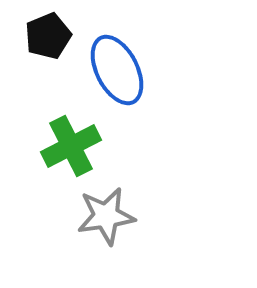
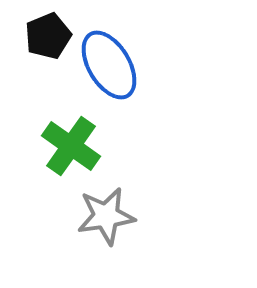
blue ellipse: moved 8 px left, 5 px up; rotated 4 degrees counterclockwise
green cross: rotated 28 degrees counterclockwise
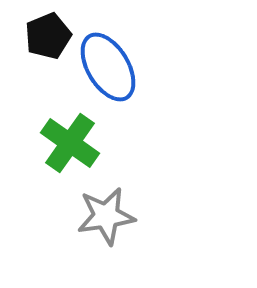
blue ellipse: moved 1 px left, 2 px down
green cross: moved 1 px left, 3 px up
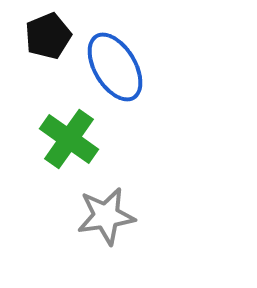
blue ellipse: moved 7 px right
green cross: moved 1 px left, 4 px up
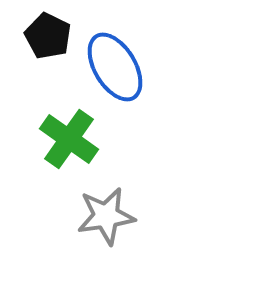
black pentagon: rotated 24 degrees counterclockwise
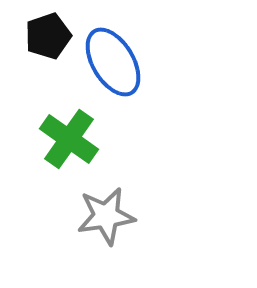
black pentagon: rotated 27 degrees clockwise
blue ellipse: moved 2 px left, 5 px up
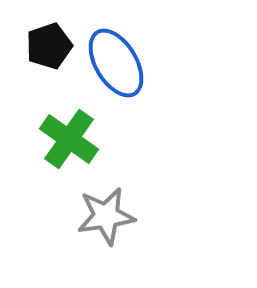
black pentagon: moved 1 px right, 10 px down
blue ellipse: moved 3 px right, 1 px down
